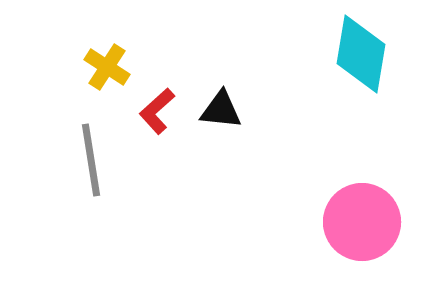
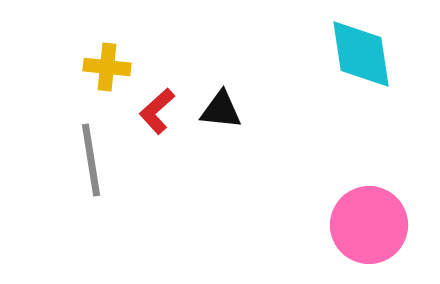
cyan diamond: rotated 18 degrees counterclockwise
yellow cross: rotated 27 degrees counterclockwise
pink circle: moved 7 px right, 3 px down
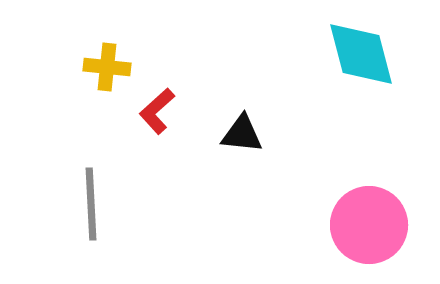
cyan diamond: rotated 6 degrees counterclockwise
black triangle: moved 21 px right, 24 px down
gray line: moved 44 px down; rotated 6 degrees clockwise
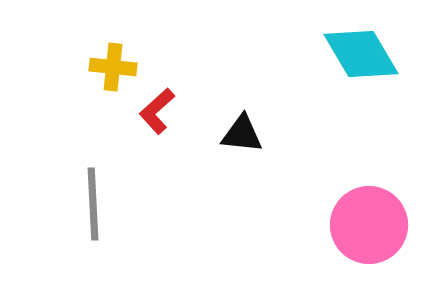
cyan diamond: rotated 16 degrees counterclockwise
yellow cross: moved 6 px right
gray line: moved 2 px right
